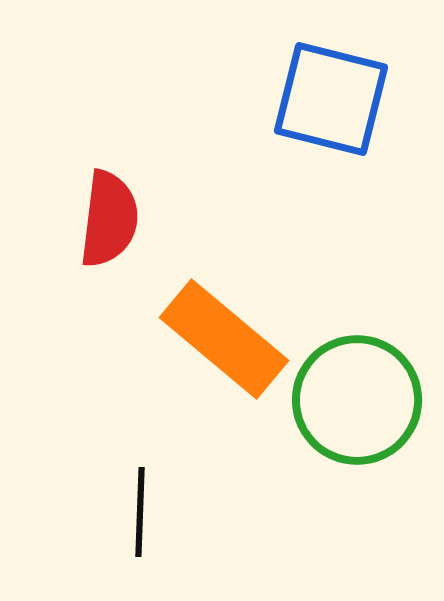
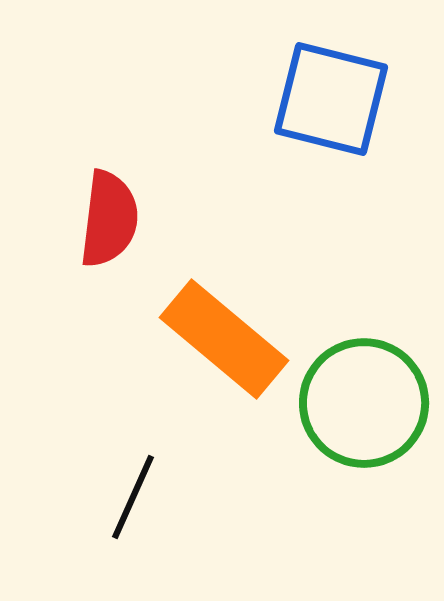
green circle: moved 7 px right, 3 px down
black line: moved 7 px left, 15 px up; rotated 22 degrees clockwise
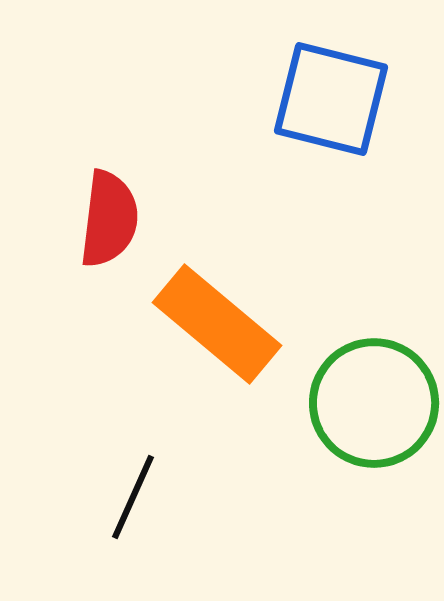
orange rectangle: moved 7 px left, 15 px up
green circle: moved 10 px right
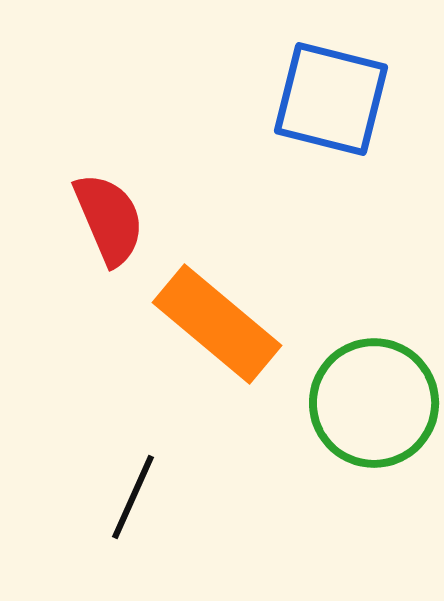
red semicircle: rotated 30 degrees counterclockwise
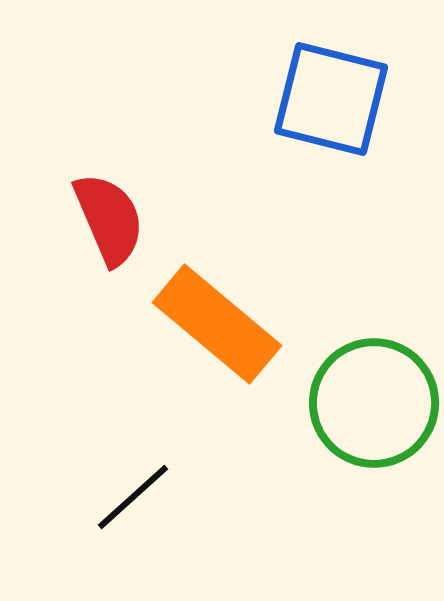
black line: rotated 24 degrees clockwise
